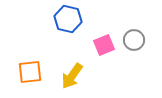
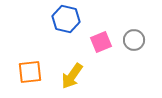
blue hexagon: moved 2 px left
pink square: moved 3 px left, 3 px up
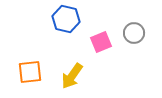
gray circle: moved 7 px up
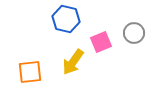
yellow arrow: moved 1 px right, 14 px up
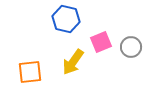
gray circle: moved 3 px left, 14 px down
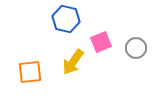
gray circle: moved 5 px right, 1 px down
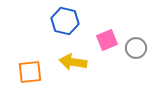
blue hexagon: moved 1 px left, 2 px down
pink square: moved 6 px right, 2 px up
yellow arrow: rotated 64 degrees clockwise
